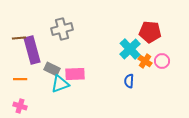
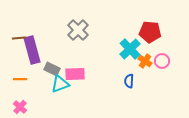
gray cross: moved 16 px right, 1 px down; rotated 30 degrees counterclockwise
pink cross: moved 1 px down; rotated 24 degrees clockwise
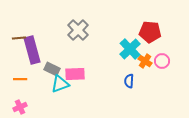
pink cross: rotated 24 degrees clockwise
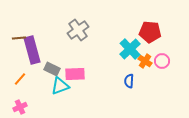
gray cross: rotated 10 degrees clockwise
orange line: rotated 48 degrees counterclockwise
cyan triangle: moved 2 px down
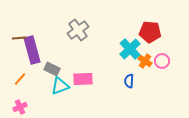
pink rectangle: moved 8 px right, 5 px down
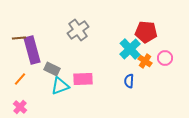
red pentagon: moved 4 px left
pink circle: moved 3 px right, 3 px up
pink cross: rotated 24 degrees counterclockwise
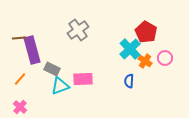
red pentagon: rotated 25 degrees clockwise
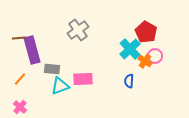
pink circle: moved 10 px left, 2 px up
gray rectangle: rotated 21 degrees counterclockwise
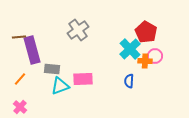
brown line: moved 1 px up
orange cross: rotated 32 degrees counterclockwise
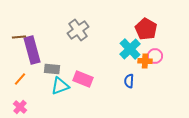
red pentagon: moved 3 px up
pink rectangle: rotated 24 degrees clockwise
